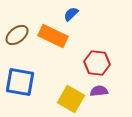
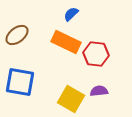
orange rectangle: moved 13 px right, 6 px down
red hexagon: moved 1 px left, 9 px up
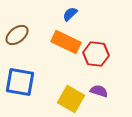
blue semicircle: moved 1 px left
purple semicircle: rotated 24 degrees clockwise
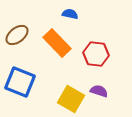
blue semicircle: rotated 56 degrees clockwise
orange rectangle: moved 9 px left, 1 px down; rotated 20 degrees clockwise
blue square: rotated 12 degrees clockwise
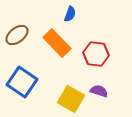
blue semicircle: rotated 98 degrees clockwise
blue square: moved 2 px right; rotated 12 degrees clockwise
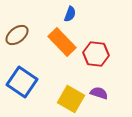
orange rectangle: moved 5 px right, 1 px up
purple semicircle: moved 2 px down
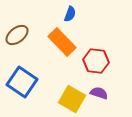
red hexagon: moved 7 px down
yellow square: moved 1 px right
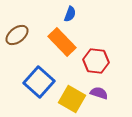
blue square: moved 17 px right; rotated 8 degrees clockwise
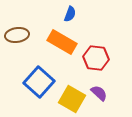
brown ellipse: rotated 30 degrees clockwise
orange rectangle: rotated 16 degrees counterclockwise
red hexagon: moved 3 px up
purple semicircle: rotated 24 degrees clockwise
